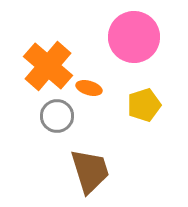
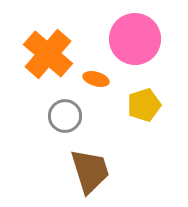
pink circle: moved 1 px right, 2 px down
orange cross: moved 12 px up
orange ellipse: moved 7 px right, 9 px up
gray circle: moved 8 px right
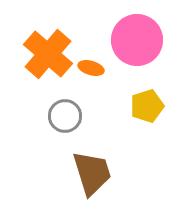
pink circle: moved 2 px right, 1 px down
orange ellipse: moved 5 px left, 11 px up
yellow pentagon: moved 3 px right, 1 px down
brown trapezoid: moved 2 px right, 2 px down
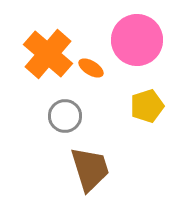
orange ellipse: rotated 15 degrees clockwise
brown trapezoid: moved 2 px left, 4 px up
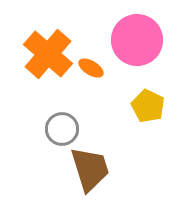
yellow pentagon: moved 1 px right; rotated 28 degrees counterclockwise
gray circle: moved 3 px left, 13 px down
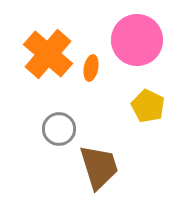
orange ellipse: rotated 70 degrees clockwise
gray circle: moved 3 px left
brown trapezoid: moved 9 px right, 2 px up
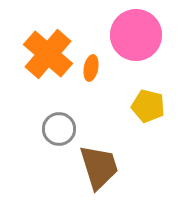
pink circle: moved 1 px left, 5 px up
yellow pentagon: rotated 12 degrees counterclockwise
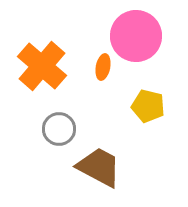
pink circle: moved 1 px down
orange cross: moved 6 px left, 12 px down
orange ellipse: moved 12 px right, 1 px up
brown trapezoid: rotated 45 degrees counterclockwise
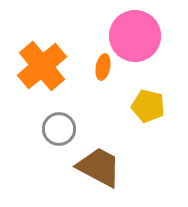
pink circle: moved 1 px left
orange cross: rotated 9 degrees clockwise
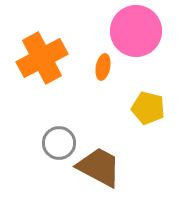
pink circle: moved 1 px right, 5 px up
orange cross: moved 8 px up; rotated 12 degrees clockwise
yellow pentagon: moved 2 px down
gray circle: moved 14 px down
